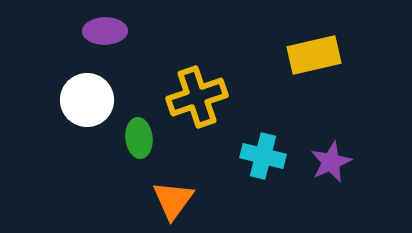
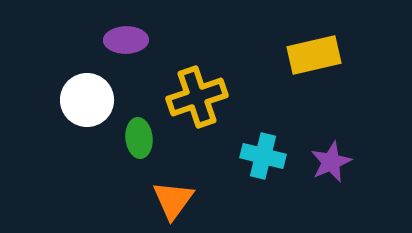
purple ellipse: moved 21 px right, 9 px down
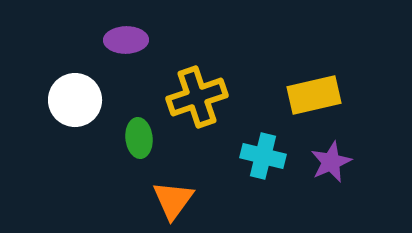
yellow rectangle: moved 40 px down
white circle: moved 12 px left
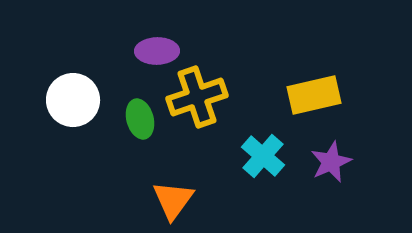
purple ellipse: moved 31 px right, 11 px down
white circle: moved 2 px left
green ellipse: moved 1 px right, 19 px up; rotated 9 degrees counterclockwise
cyan cross: rotated 27 degrees clockwise
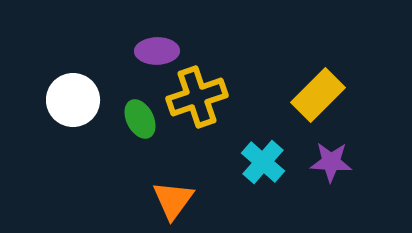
yellow rectangle: moved 4 px right; rotated 32 degrees counterclockwise
green ellipse: rotated 12 degrees counterclockwise
cyan cross: moved 6 px down
purple star: rotated 27 degrees clockwise
